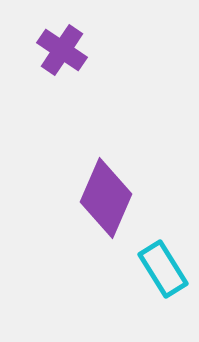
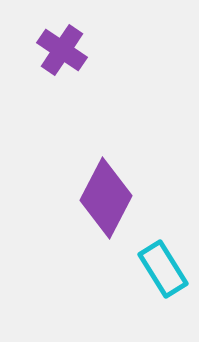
purple diamond: rotated 4 degrees clockwise
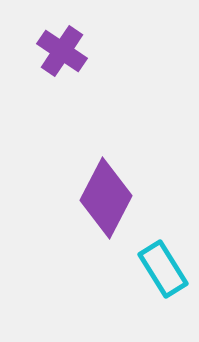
purple cross: moved 1 px down
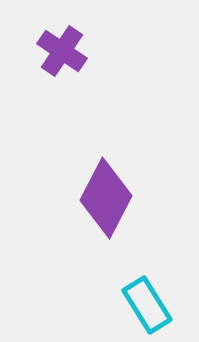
cyan rectangle: moved 16 px left, 36 px down
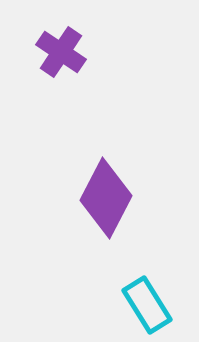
purple cross: moved 1 px left, 1 px down
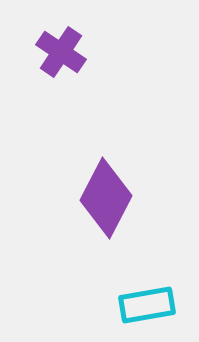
cyan rectangle: rotated 68 degrees counterclockwise
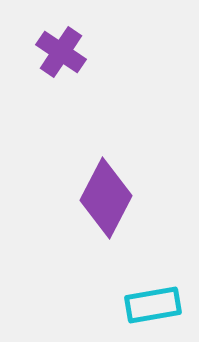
cyan rectangle: moved 6 px right
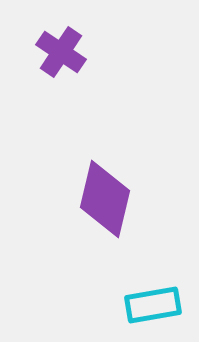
purple diamond: moved 1 px left, 1 px down; rotated 14 degrees counterclockwise
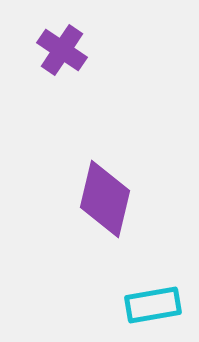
purple cross: moved 1 px right, 2 px up
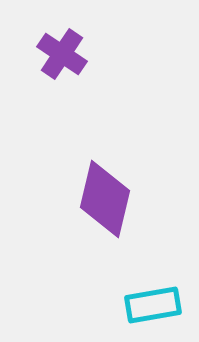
purple cross: moved 4 px down
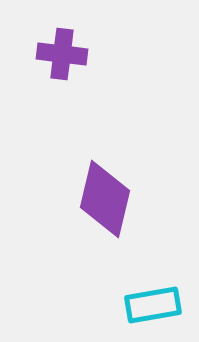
purple cross: rotated 27 degrees counterclockwise
